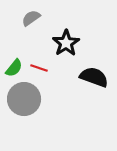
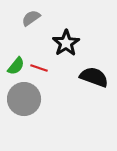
green semicircle: moved 2 px right, 2 px up
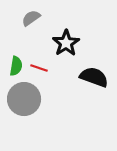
green semicircle: rotated 30 degrees counterclockwise
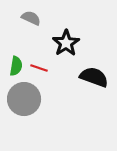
gray semicircle: rotated 60 degrees clockwise
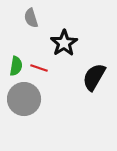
gray semicircle: rotated 132 degrees counterclockwise
black star: moved 2 px left
black semicircle: rotated 80 degrees counterclockwise
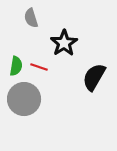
red line: moved 1 px up
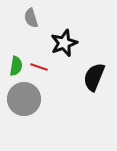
black star: rotated 12 degrees clockwise
black semicircle: rotated 8 degrees counterclockwise
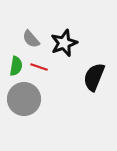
gray semicircle: moved 21 px down; rotated 24 degrees counterclockwise
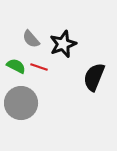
black star: moved 1 px left, 1 px down
green semicircle: rotated 72 degrees counterclockwise
gray circle: moved 3 px left, 4 px down
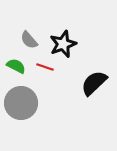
gray semicircle: moved 2 px left, 1 px down
red line: moved 6 px right
black semicircle: moved 6 px down; rotated 24 degrees clockwise
